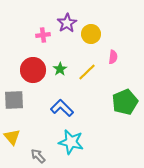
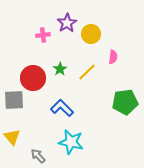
red circle: moved 8 px down
green pentagon: rotated 15 degrees clockwise
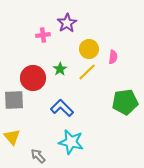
yellow circle: moved 2 px left, 15 px down
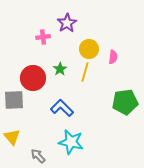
pink cross: moved 2 px down
yellow line: moved 2 px left; rotated 30 degrees counterclockwise
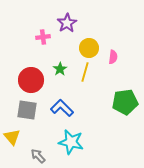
yellow circle: moved 1 px up
red circle: moved 2 px left, 2 px down
gray square: moved 13 px right, 10 px down; rotated 10 degrees clockwise
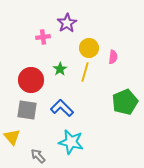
green pentagon: rotated 15 degrees counterclockwise
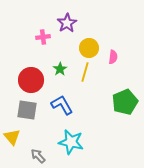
blue L-shape: moved 3 px up; rotated 15 degrees clockwise
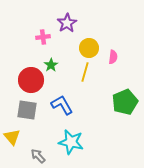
green star: moved 9 px left, 4 px up
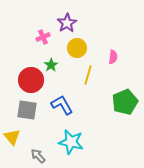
pink cross: rotated 16 degrees counterclockwise
yellow circle: moved 12 px left
yellow line: moved 3 px right, 3 px down
